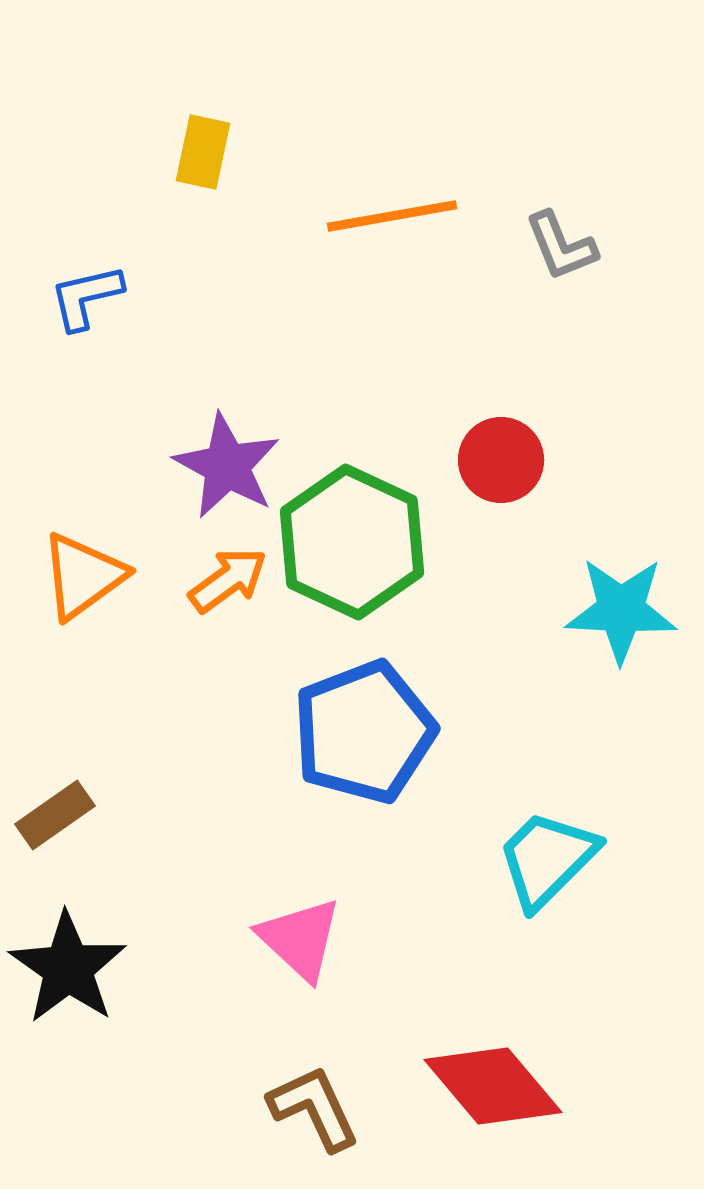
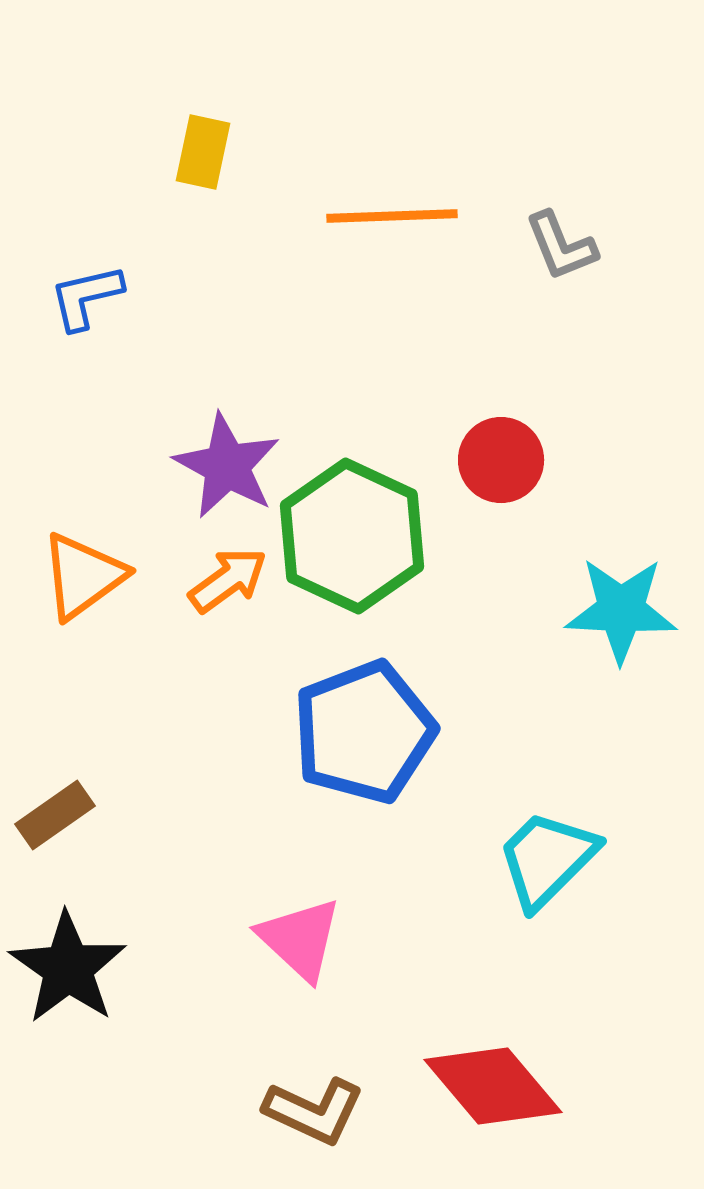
orange line: rotated 8 degrees clockwise
green hexagon: moved 6 px up
brown L-shape: moved 3 px down; rotated 140 degrees clockwise
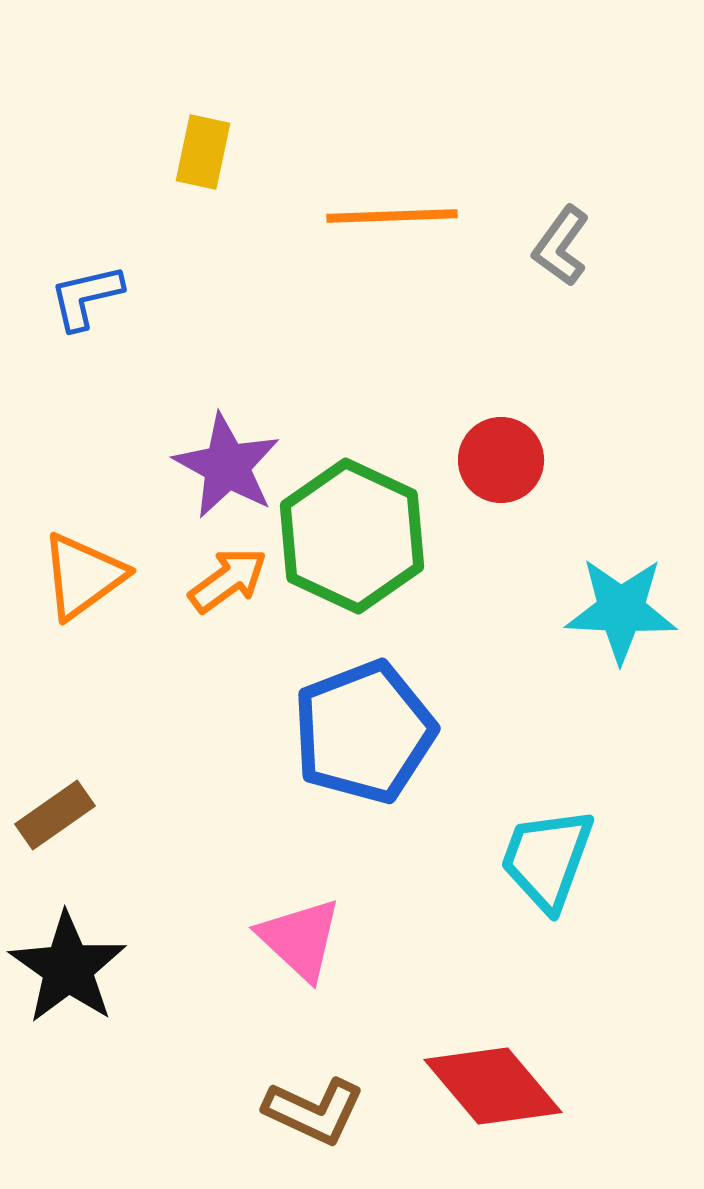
gray L-shape: rotated 58 degrees clockwise
cyan trapezoid: rotated 25 degrees counterclockwise
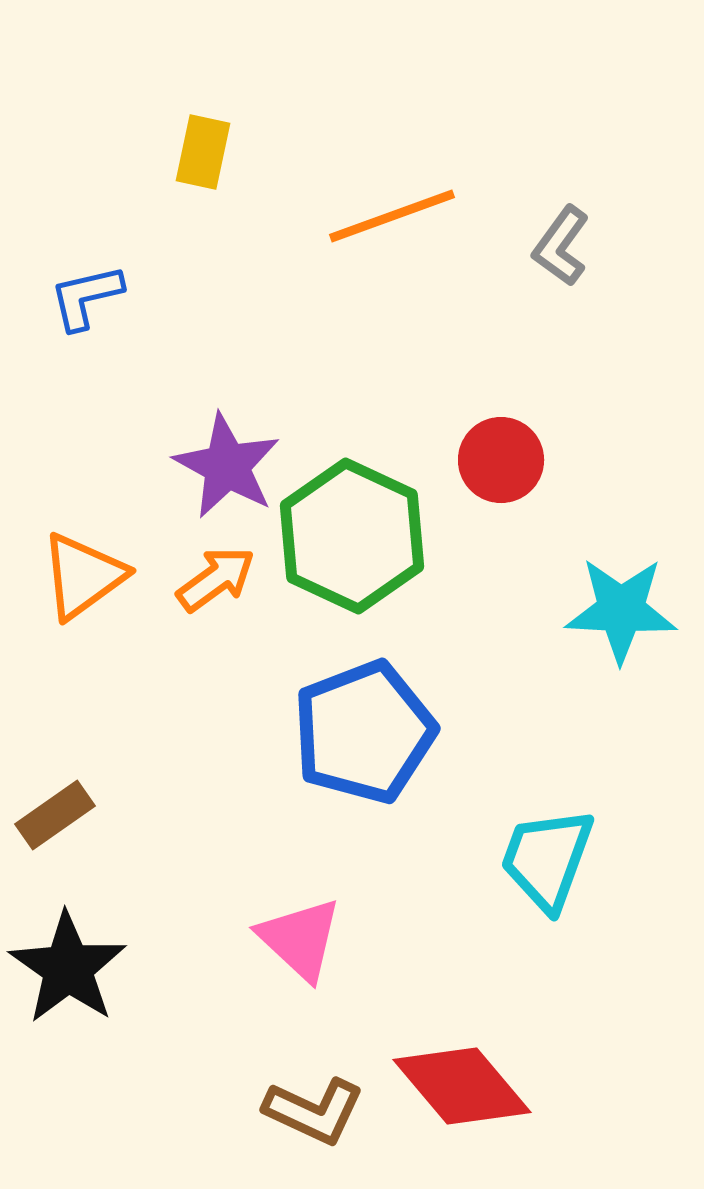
orange line: rotated 18 degrees counterclockwise
orange arrow: moved 12 px left, 1 px up
red diamond: moved 31 px left
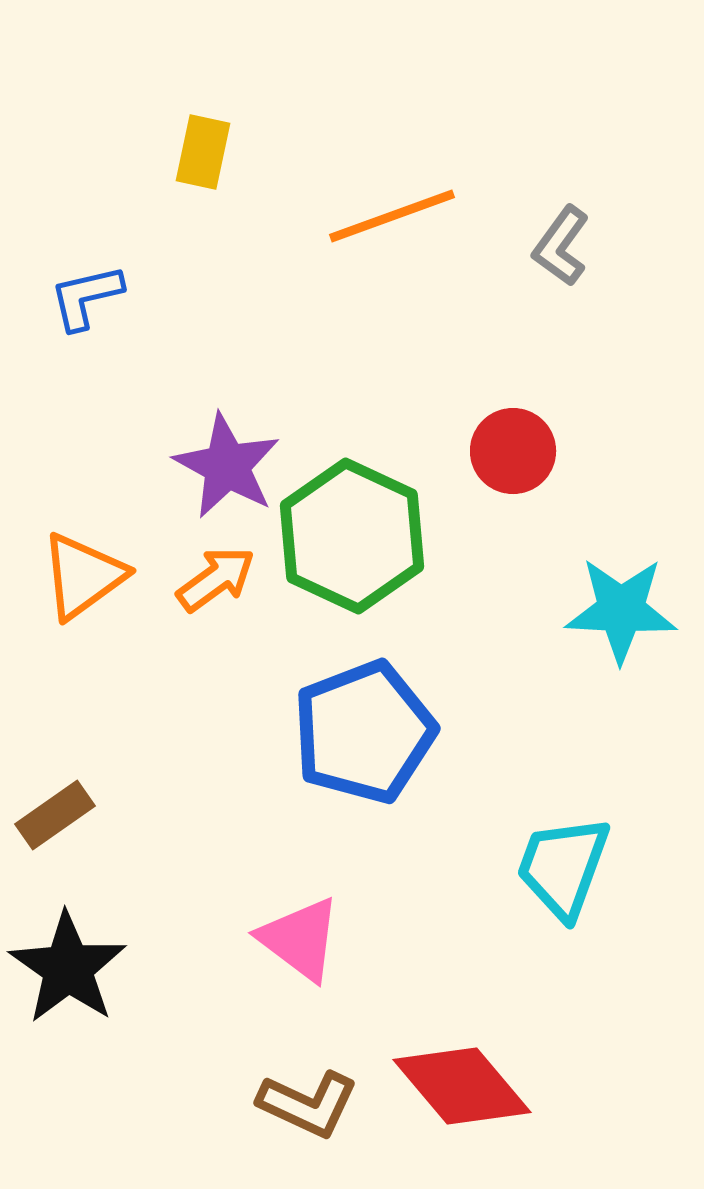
red circle: moved 12 px right, 9 px up
cyan trapezoid: moved 16 px right, 8 px down
pink triangle: rotated 6 degrees counterclockwise
brown L-shape: moved 6 px left, 7 px up
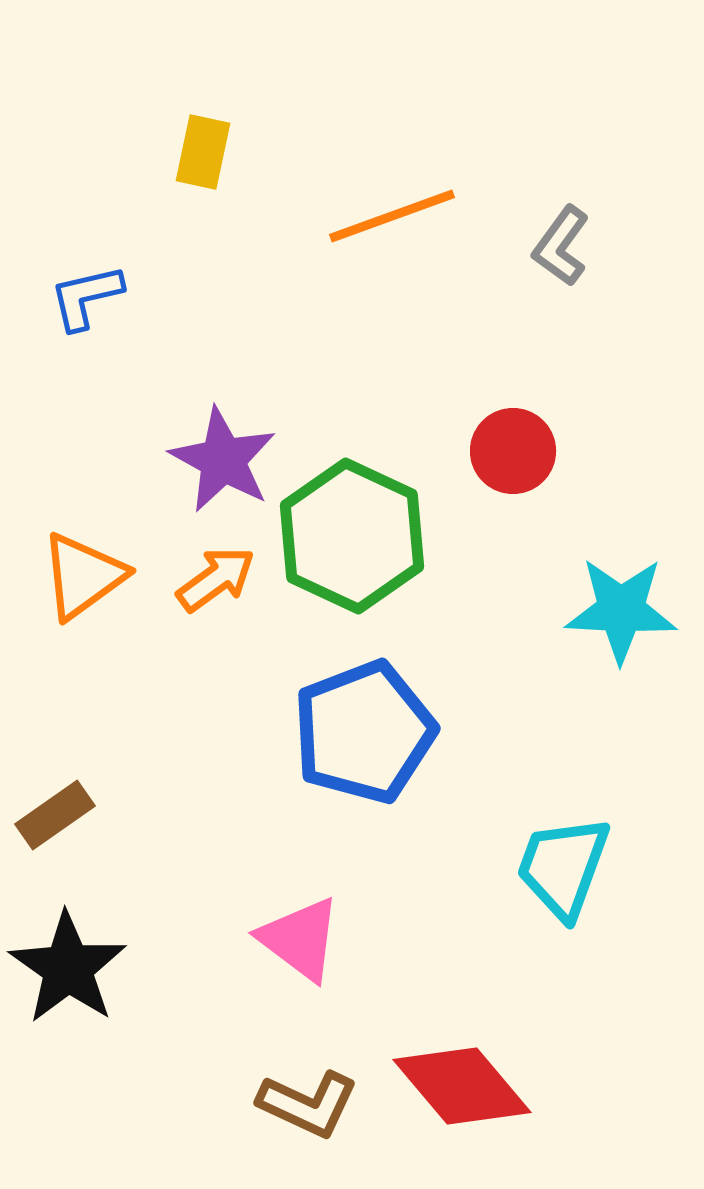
purple star: moved 4 px left, 6 px up
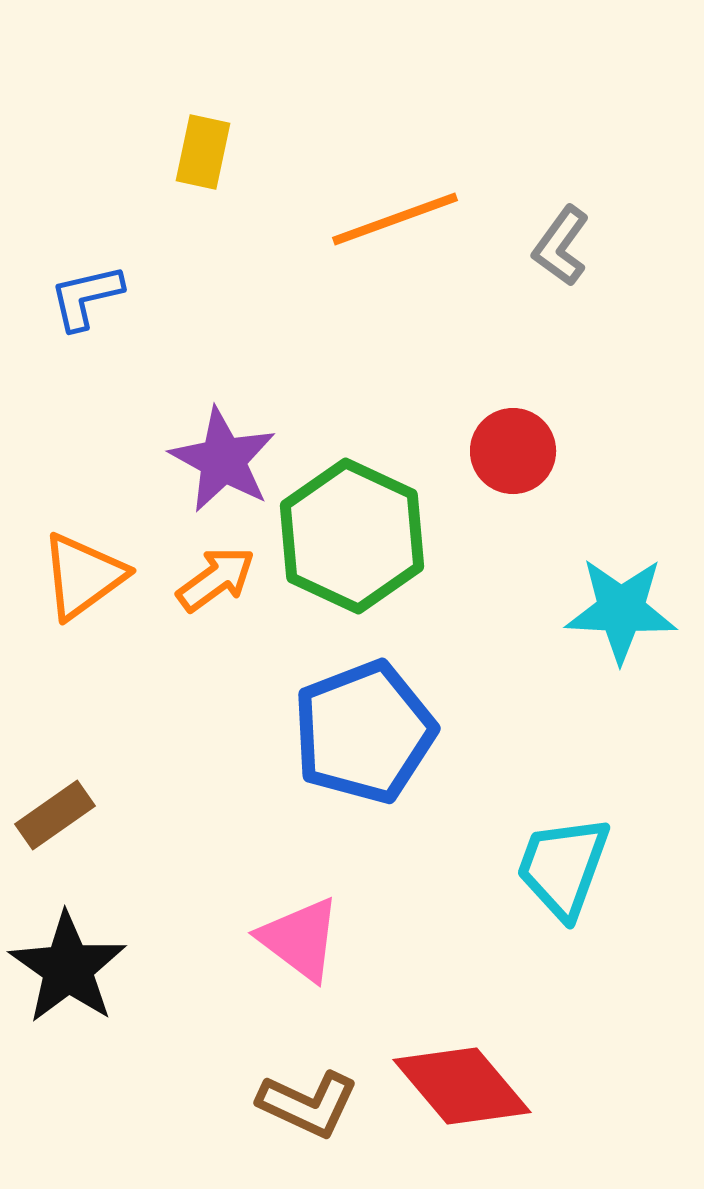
orange line: moved 3 px right, 3 px down
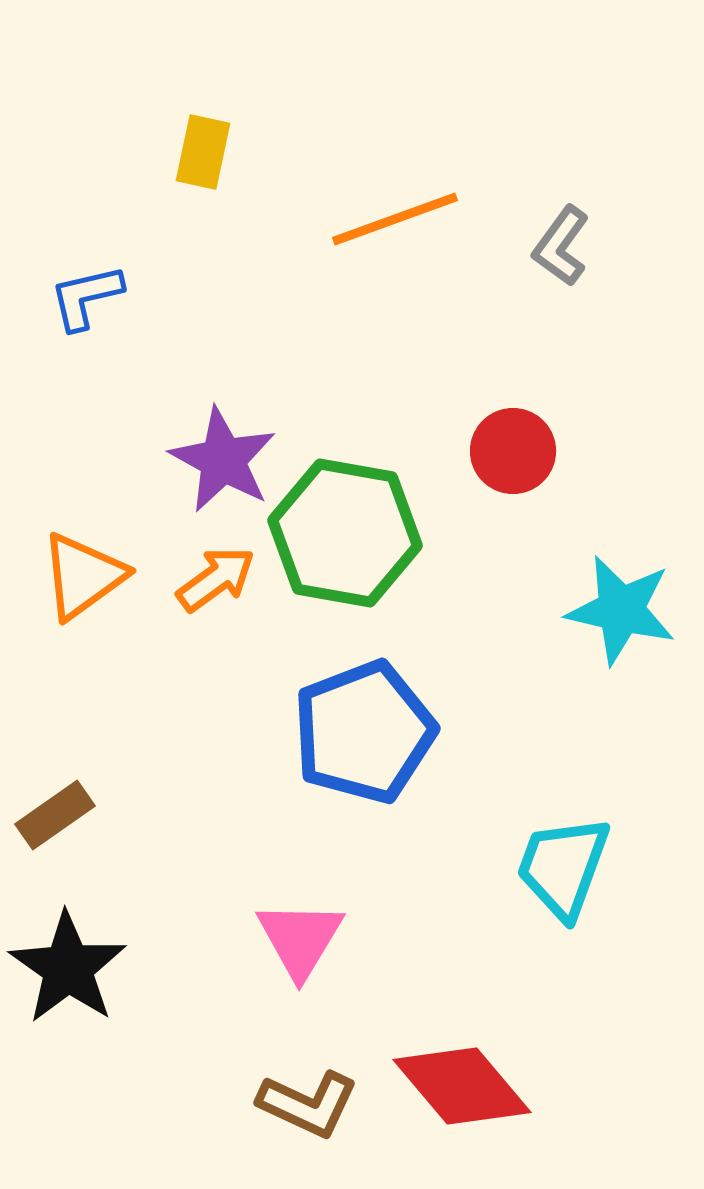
green hexagon: moved 7 px left, 3 px up; rotated 15 degrees counterclockwise
cyan star: rotated 10 degrees clockwise
pink triangle: rotated 24 degrees clockwise
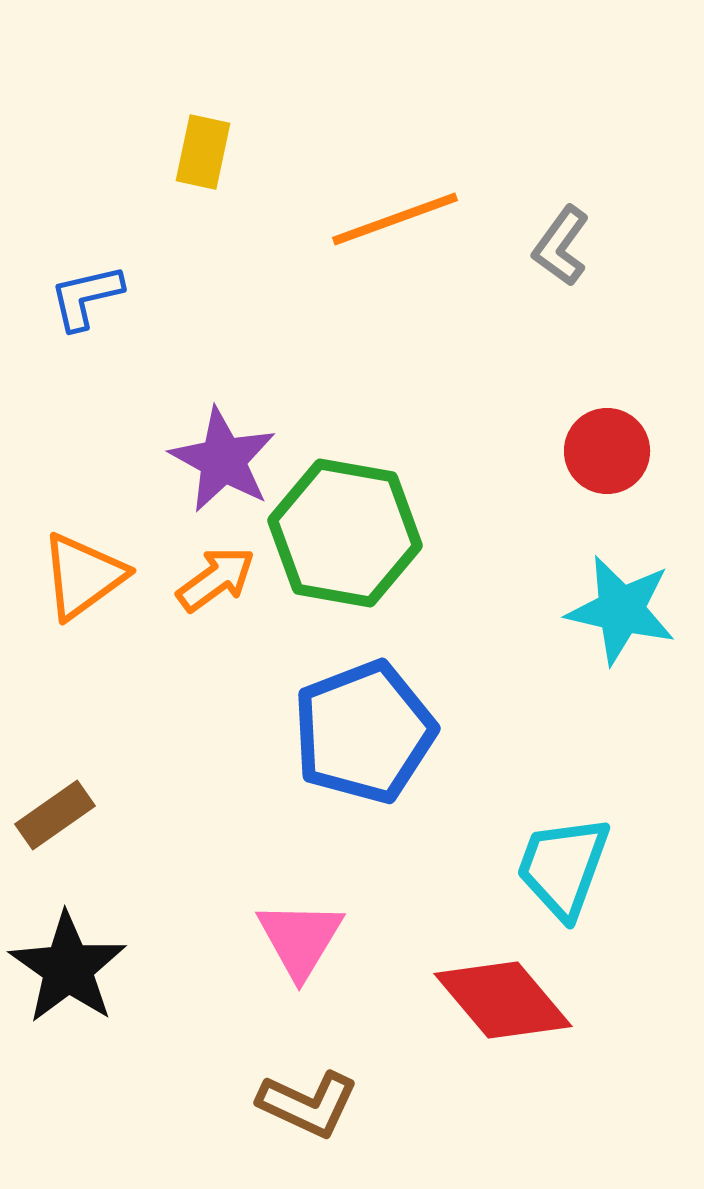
red circle: moved 94 px right
red diamond: moved 41 px right, 86 px up
